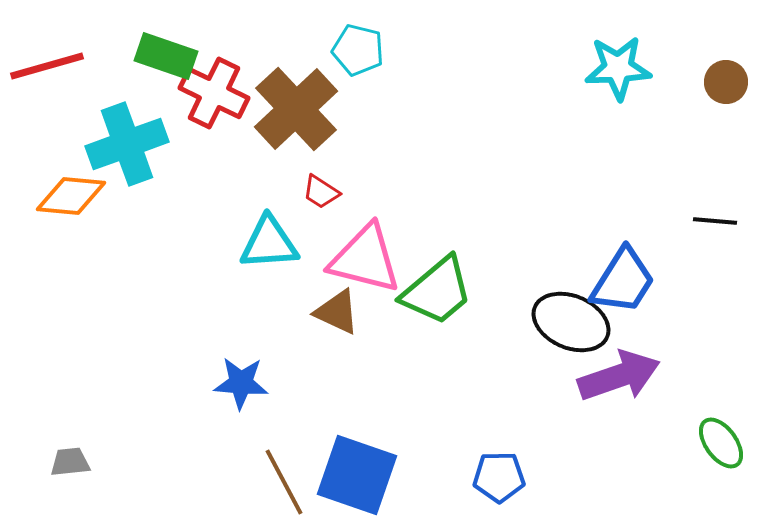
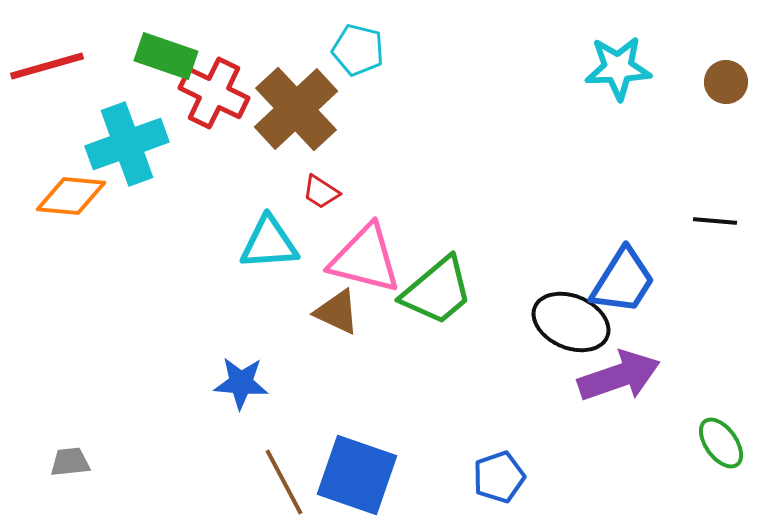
blue pentagon: rotated 18 degrees counterclockwise
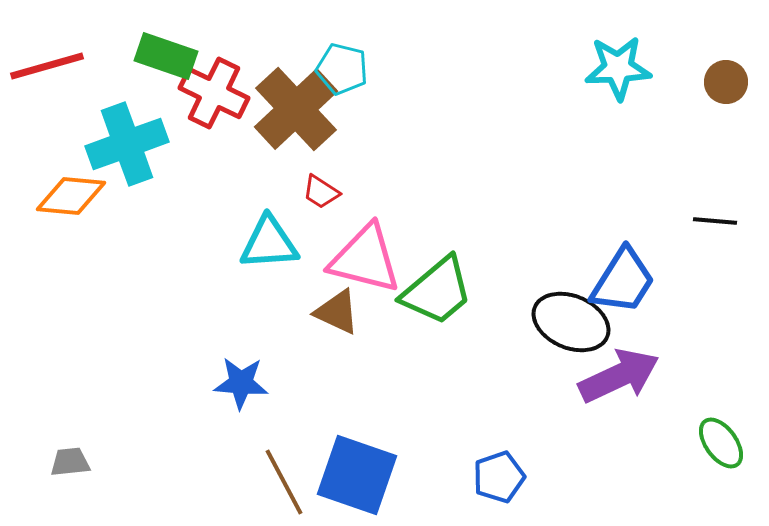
cyan pentagon: moved 16 px left, 19 px down
purple arrow: rotated 6 degrees counterclockwise
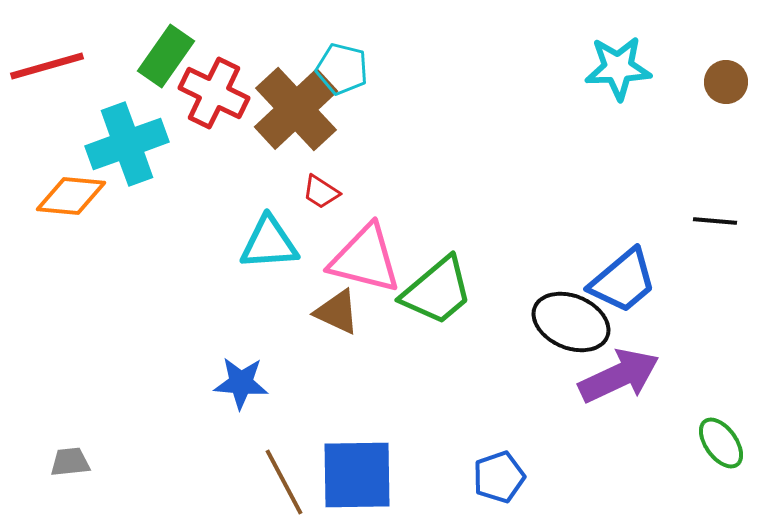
green rectangle: rotated 74 degrees counterclockwise
blue trapezoid: rotated 18 degrees clockwise
blue square: rotated 20 degrees counterclockwise
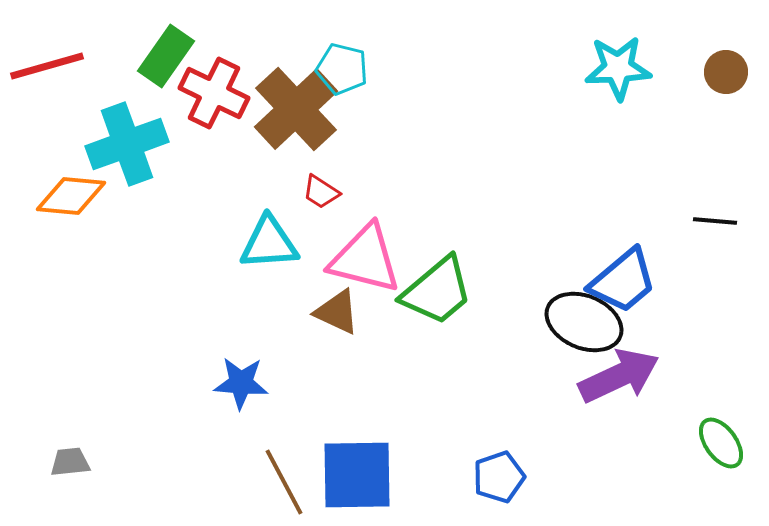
brown circle: moved 10 px up
black ellipse: moved 13 px right
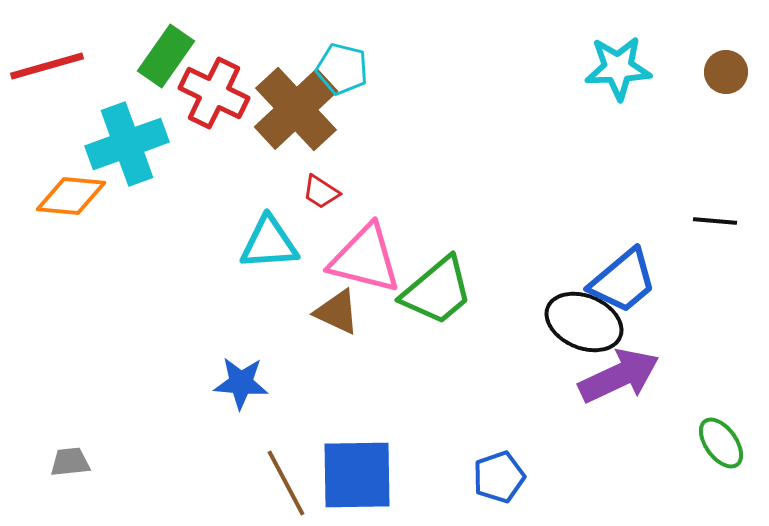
brown line: moved 2 px right, 1 px down
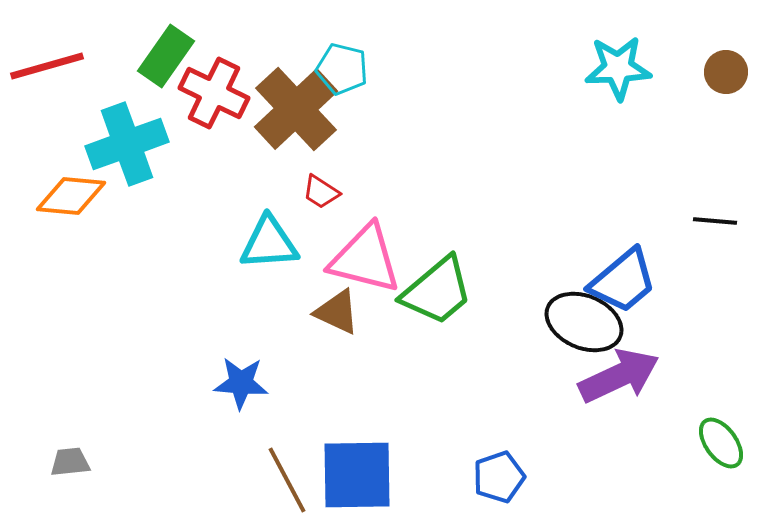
brown line: moved 1 px right, 3 px up
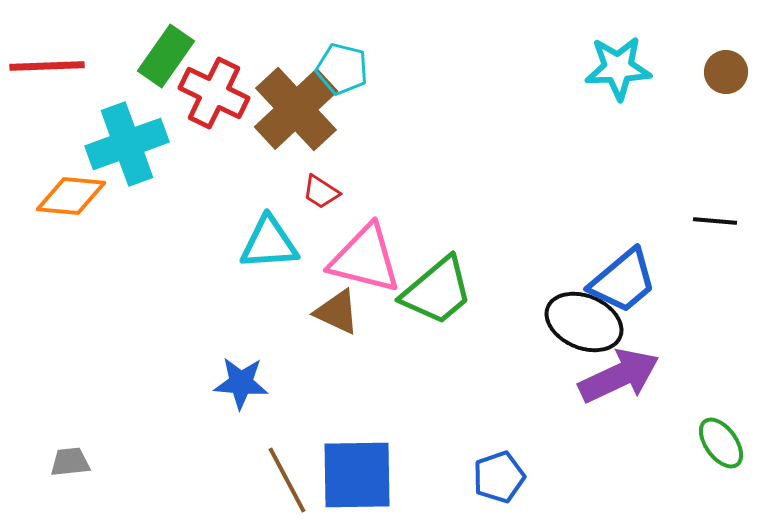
red line: rotated 14 degrees clockwise
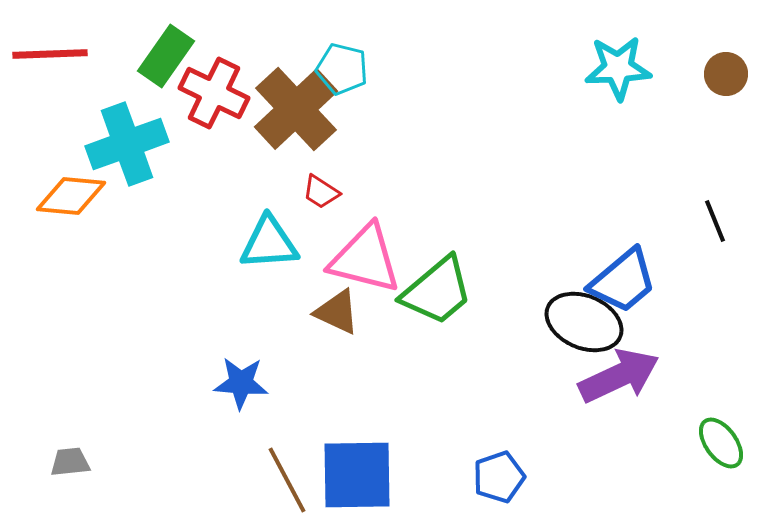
red line: moved 3 px right, 12 px up
brown circle: moved 2 px down
black line: rotated 63 degrees clockwise
